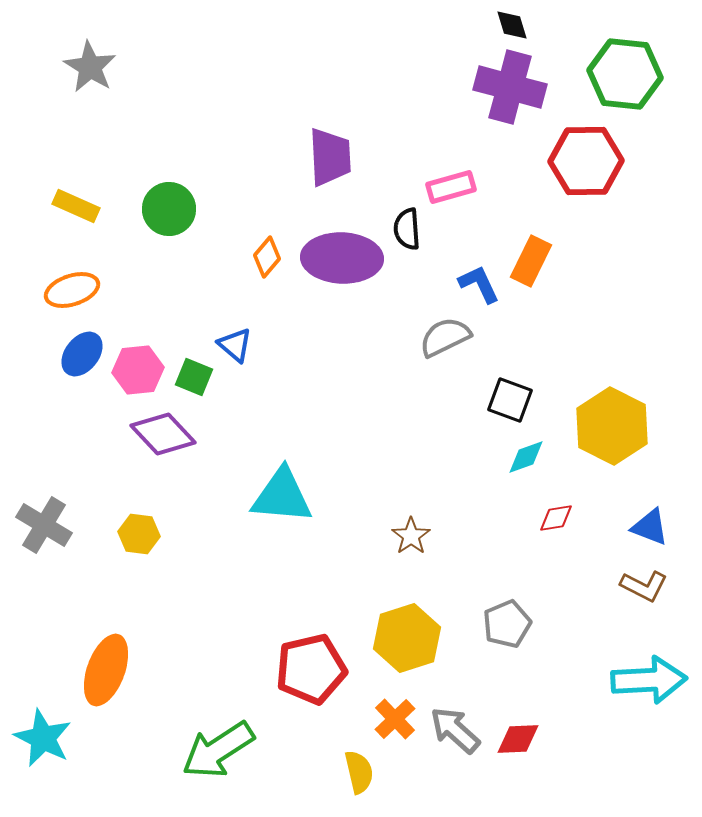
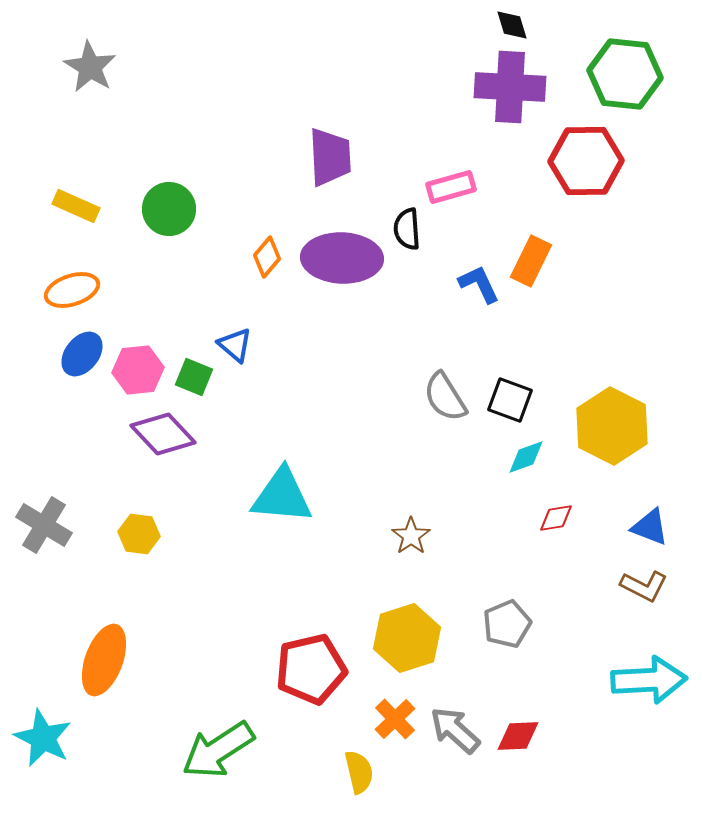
purple cross at (510, 87): rotated 12 degrees counterclockwise
gray semicircle at (445, 337): moved 60 px down; rotated 96 degrees counterclockwise
orange ellipse at (106, 670): moved 2 px left, 10 px up
red diamond at (518, 739): moved 3 px up
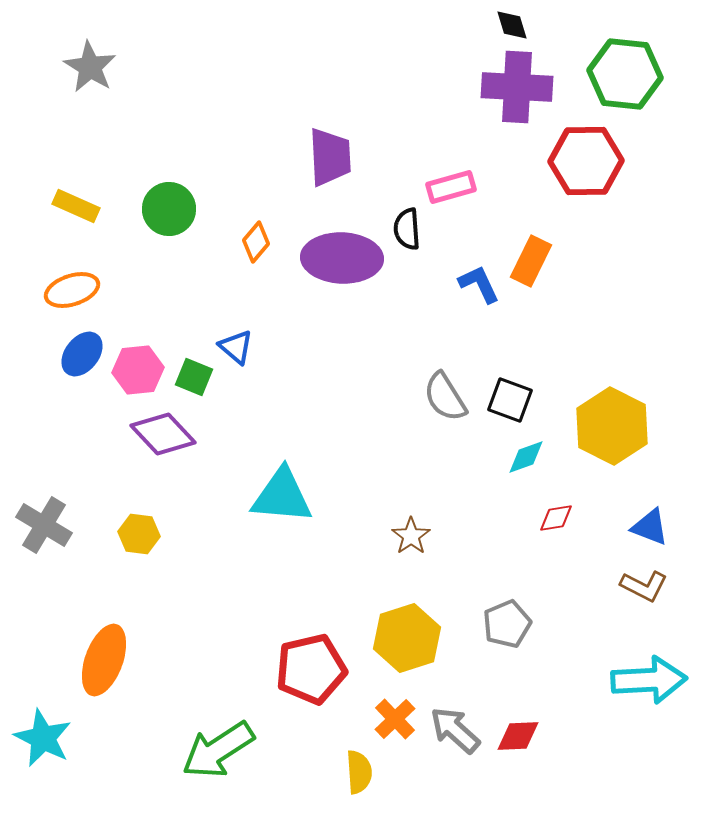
purple cross at (510, 87): moved 7 px right
orange diamond at (267, 257): moved 11 px left, 15 px up
blue triangle at (235, 345): moved 1 px right, 2 px down
yellow semicircle at (359, 772): rotated 9 degrees clockwise
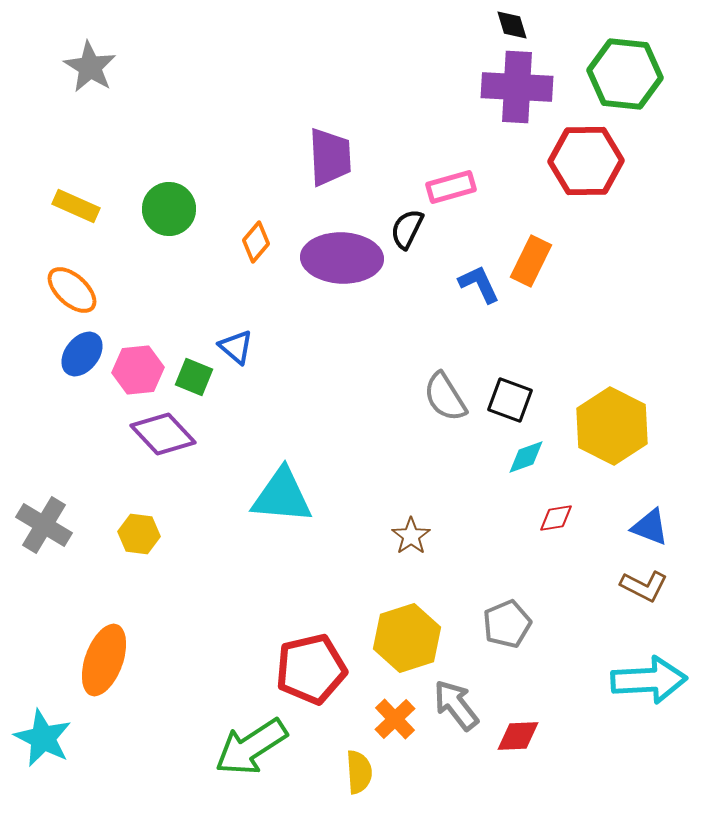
black semicircle at (407, 229): rotated 30 degrees clockwise
orange ellipse at (72, 290): rotated 60 degrees clockwise
gray arrow at (455, 730): moved 1 px right, 25 px up; rotated 10 degrees clockwise
green arrow at (218, 750): moved 33 px right, 3 px up
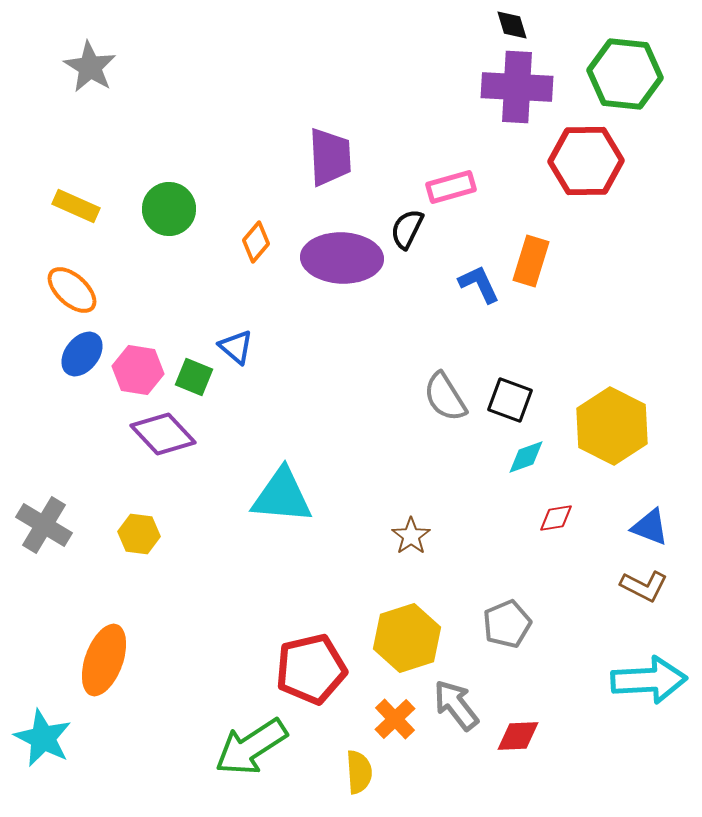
orange rectangle at (531, 261): rotated 9 degrees counterclockwise
pink hexagon at (138, 370): rotated 15 degrees clockwise
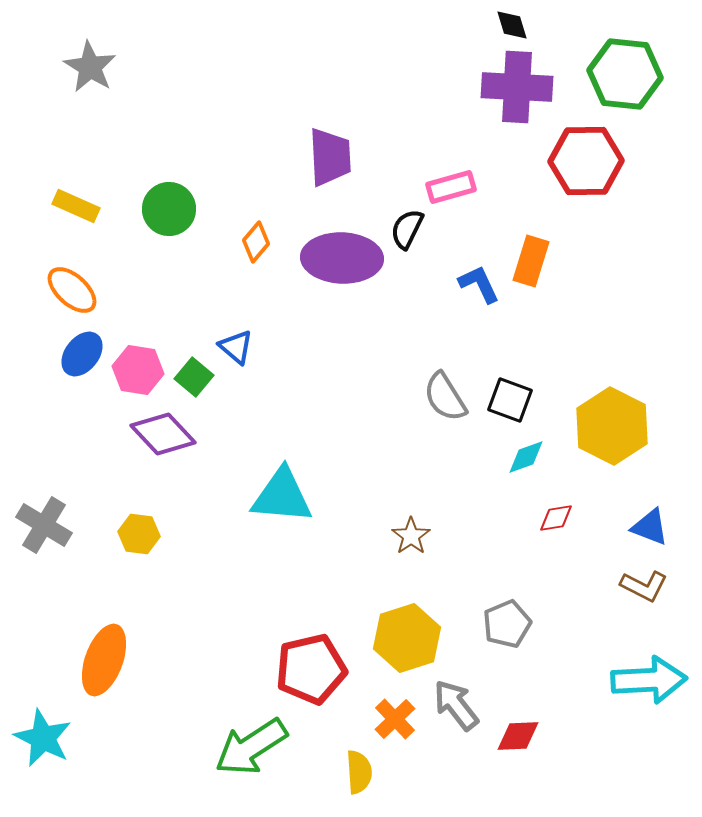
green square at (194, 377): rotated 18 degrees clockwise
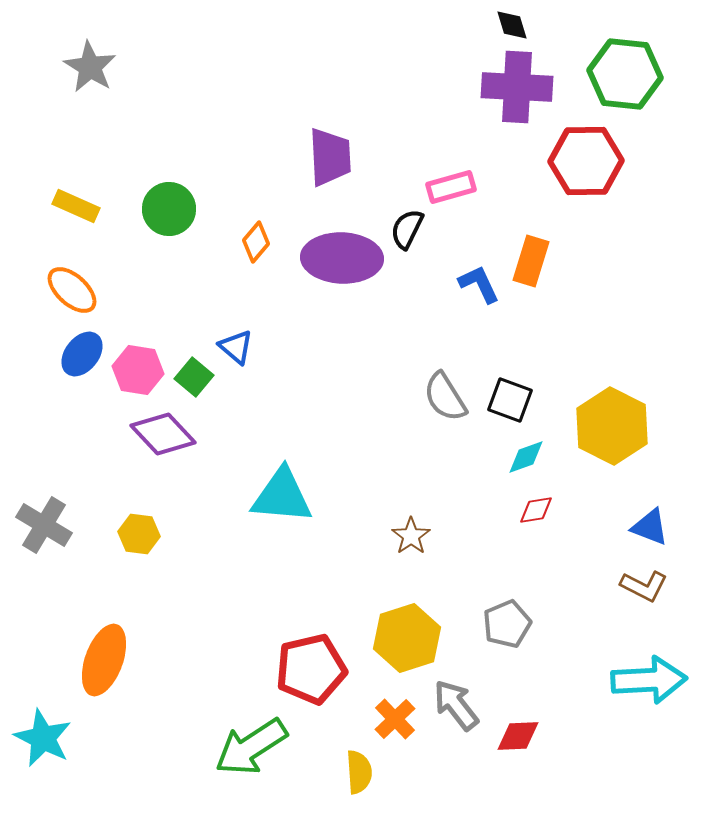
red diamond at (556, 518): moved 20 px left, 8 px up
